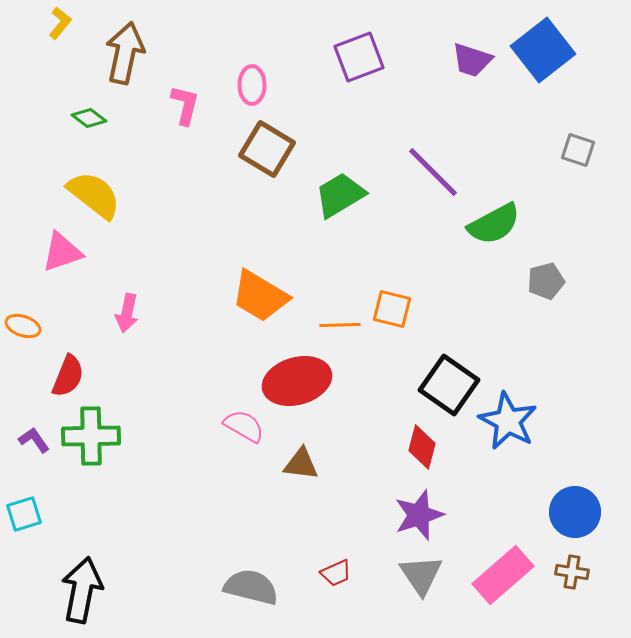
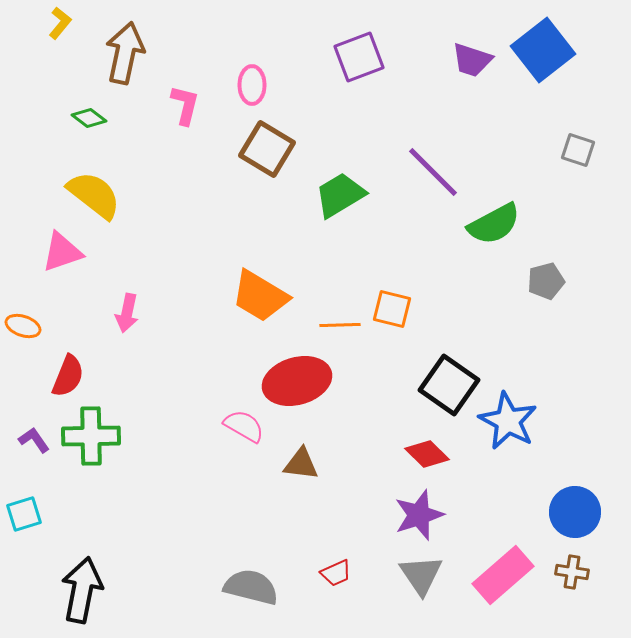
red diamond: moved 5 px right, 7 px down; rotated 60 degrees counterclockwise
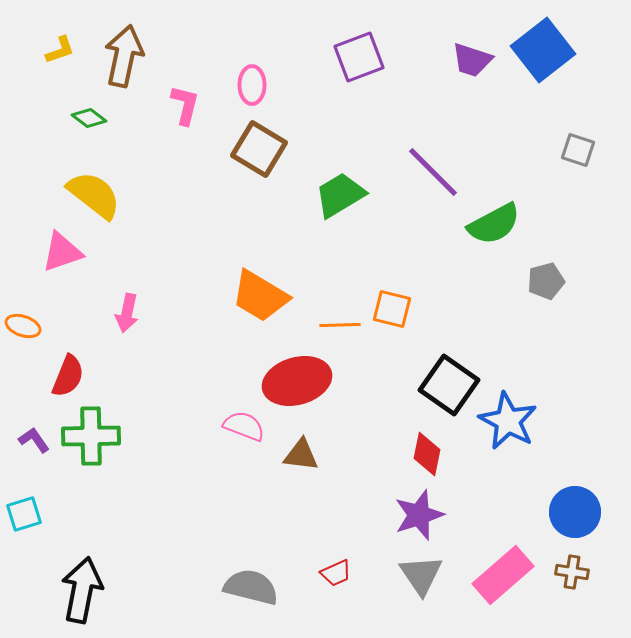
yellow L-shape: moved 27 px down; rotated 32 degrees clockwise
brown arrow: moved 1 px left, 3 px down
brown square: moved 8 px left
pink semicircle: rotated 9 degrees counterclockwise
red diamond: rotated 57 degrees clockwise
brown triangle: moved 9 px up
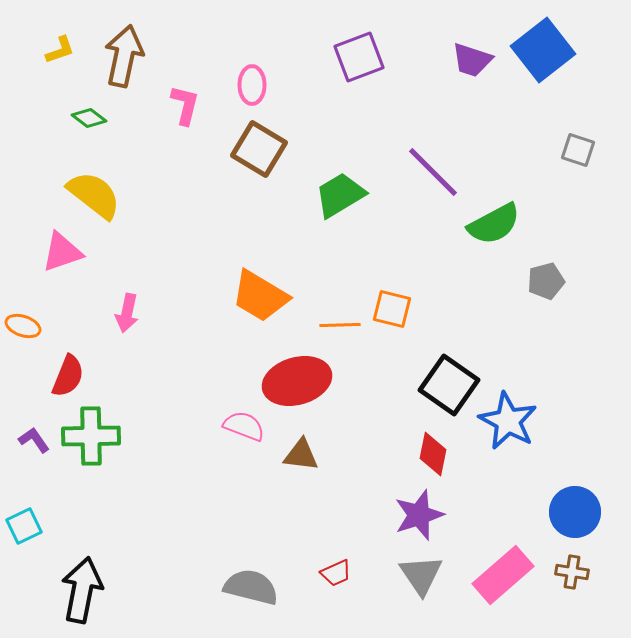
red diamond: moved 6 px right
cyan square: moved 12 px down; rotated 9 degrees counterclockwise
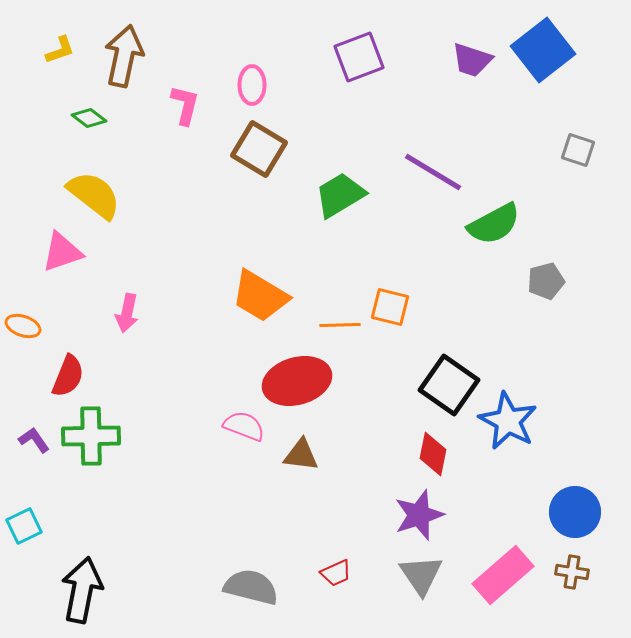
purple line: rotated 14 degrees counterclockwise
orange square: moved 2 px left, 2 px up
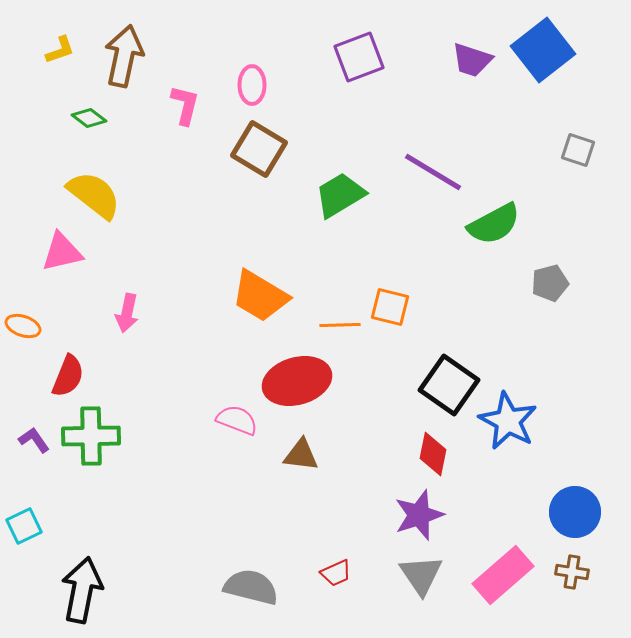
pink triangle: rotated 6 degrees clockwise
gray pentagon: moved 4 px right, 2 px down
pink semicircle: moved 7 px left, 6 px up
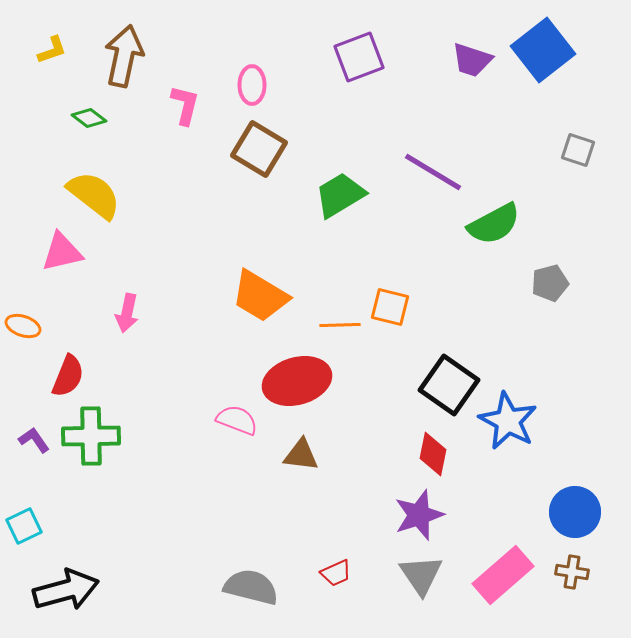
yellow L-shape: moved 8 px left
black arrow: moved 16 px left; rotated 64 degrees clockwise
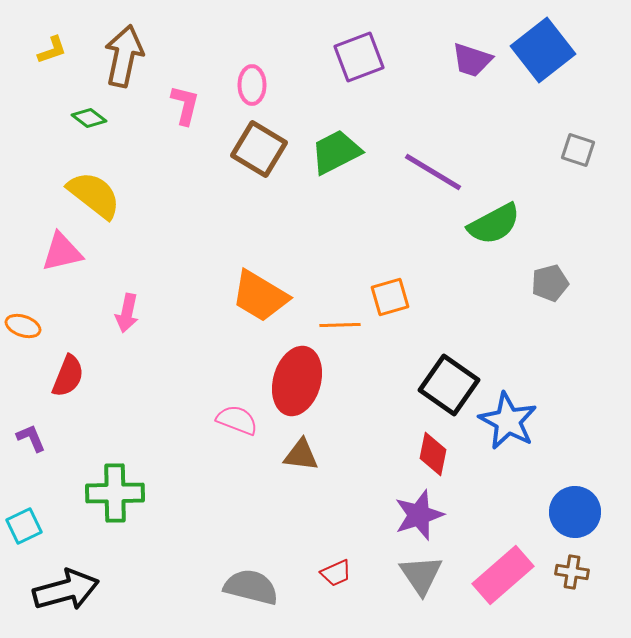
green trapezoid: moved 4 px left, 43 px up; rotated 4 degrees clockwise
orange square: moved 10 px up; rotated 30 degrees counterclockwise
red ellipse: rotated 58 degrees counterclockwise
green cross: moved 24 px right, 57 px down
purple L-shape: moved 3 px left, 2 px up; rotated 12 degrees clockwise
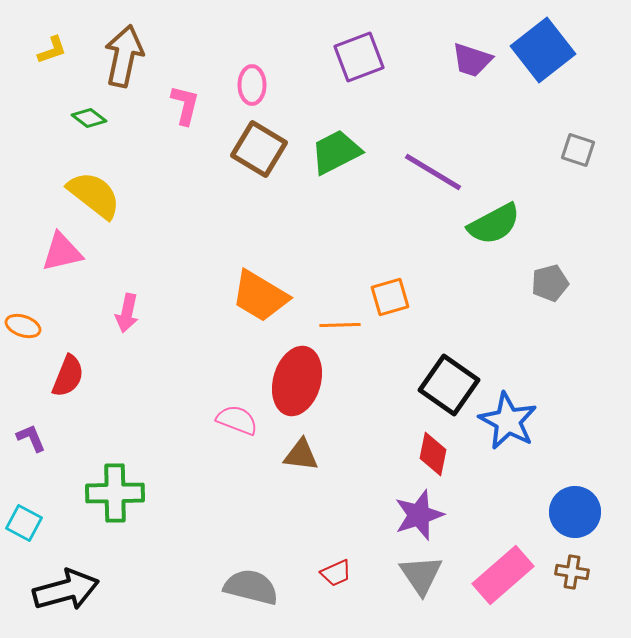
cyan square: moved 3 px up; rotated 36 degrees counterclockwise
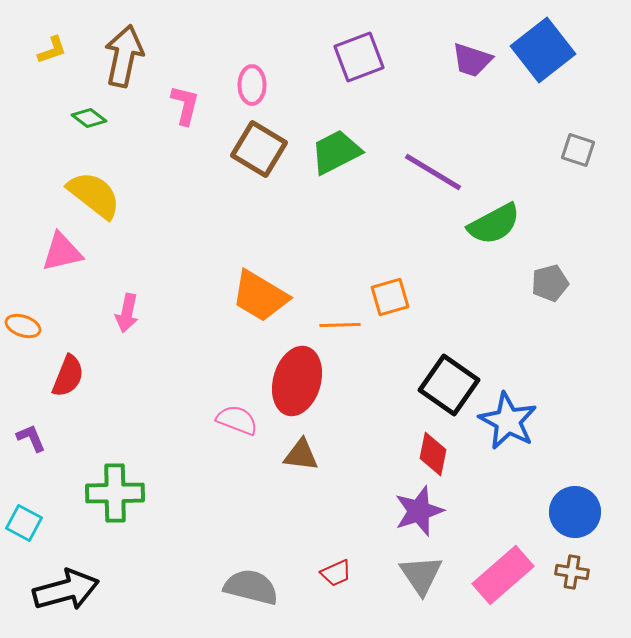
purple star: moved 4 px up
